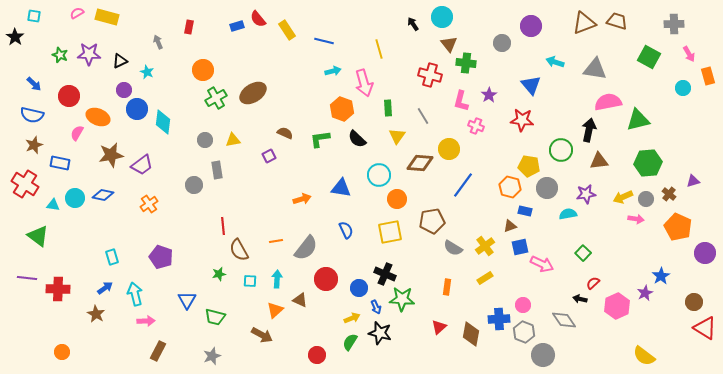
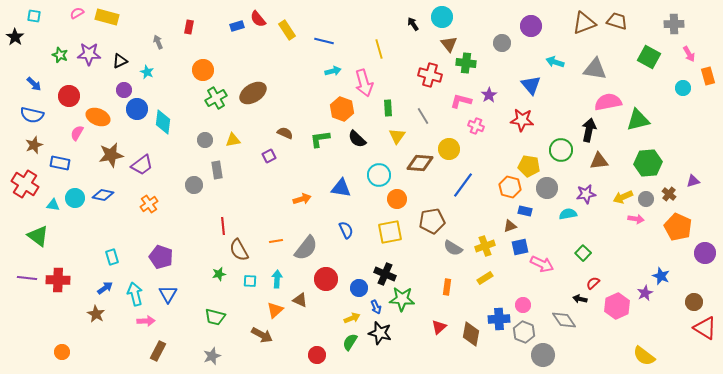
pink L-shape at (461, 101): rotated 90 degrees clockwise
yellow cross at (485, 246): rotated 18 degrees clockwise
blue star at (661, 276): rotated 18 degrees counterclockwise
red cross at (58, 289): moved 9 px up
blue triangle at (187, 300): moved 19 px left, 6 px up
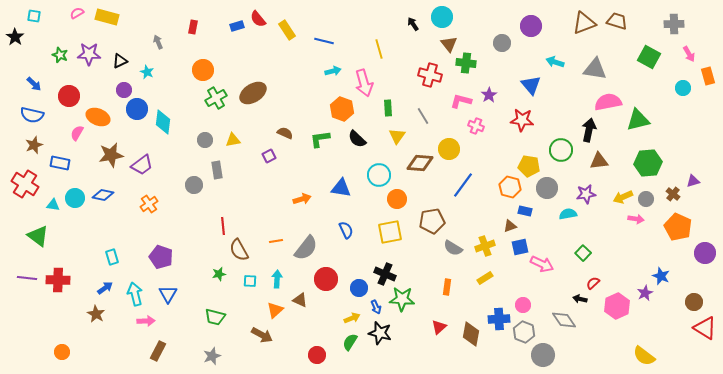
red rectangle at (189, 27): moved 4 px right
brown cross at (669, 194): moved 4 px right
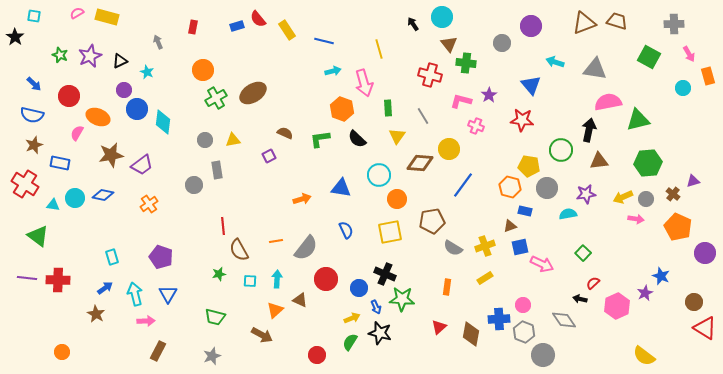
purple star at (89, 54): moved 1 px right, 2 px down; rotated 25 degrees counterclockwise
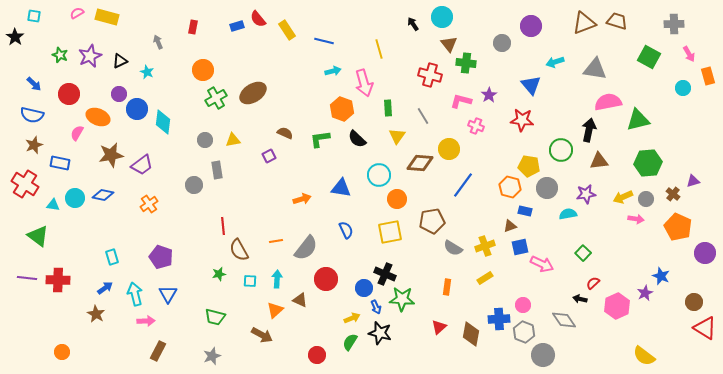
cyan arrow at (555, 62): rotated 36 degrees counterclockwise
purple circle at (124, 90): moved 5 px left, 4 px down
red circle at (69, 96): moved 2 px up
blue circle at (359, 288): moved 5 px right
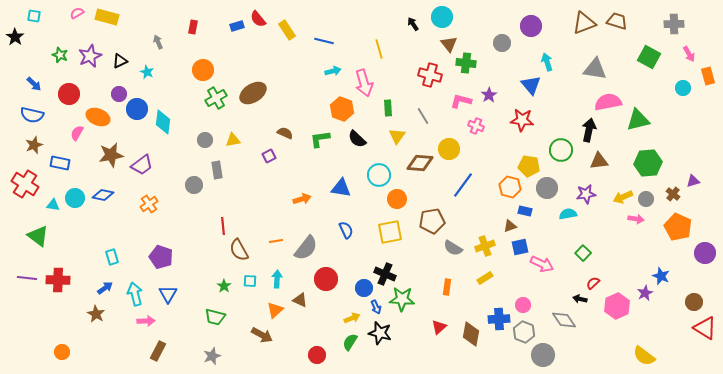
cyan arrow at (555, 62): moved 8 px left; rotated 90 degrees clockwise
green star at (219, 274): moved 5 px right, 12 px down; rotated 24 degrees counterclockwise
